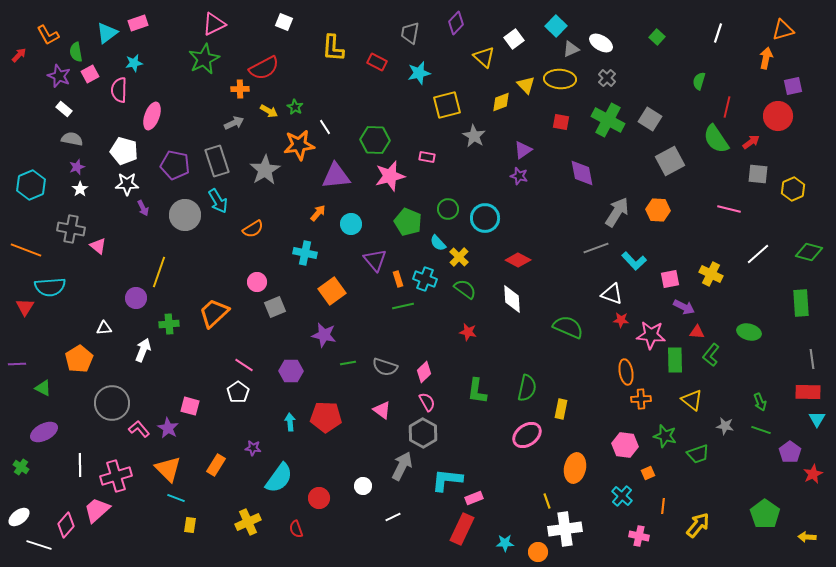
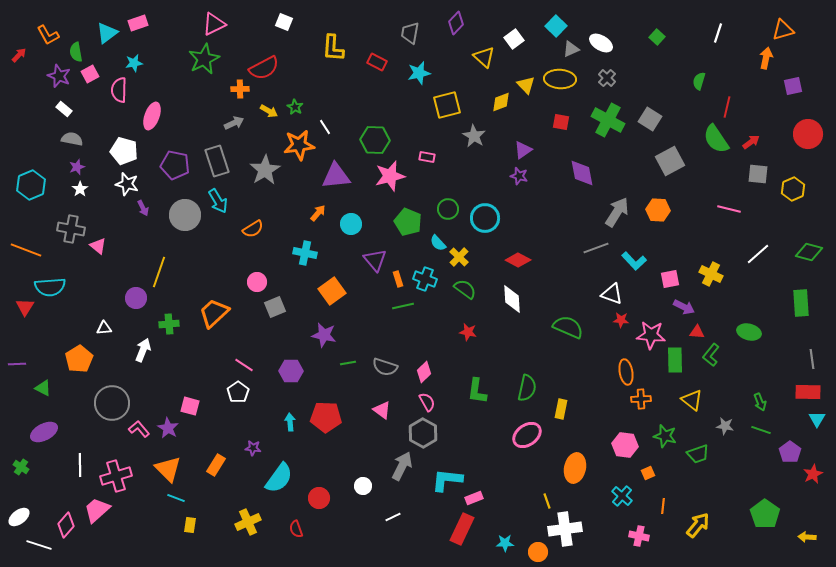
red circle at (778, 116): moved 30 px right, 18 px down
white star at (127, 184): rotated 15 degrees clockwise
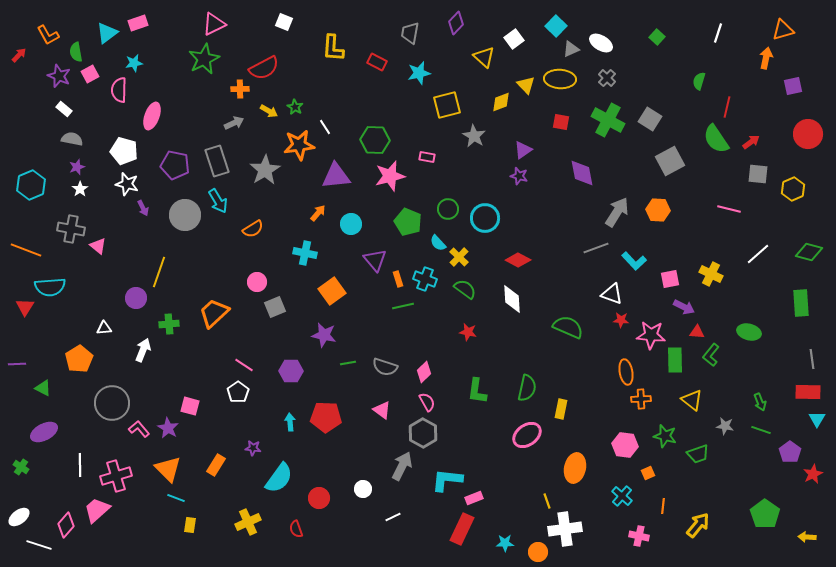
white circle at (363, 486): moved 3 px down
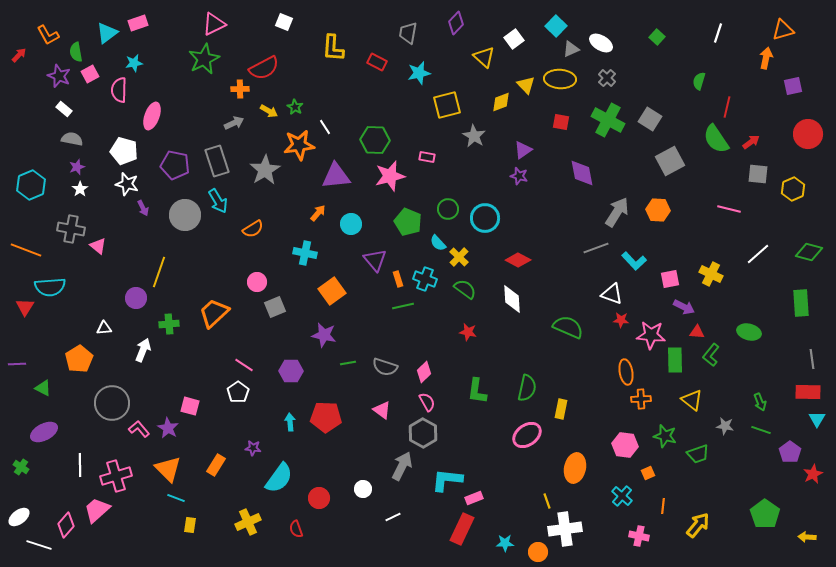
gray trapezoid at (410, 33): moved 2 px left
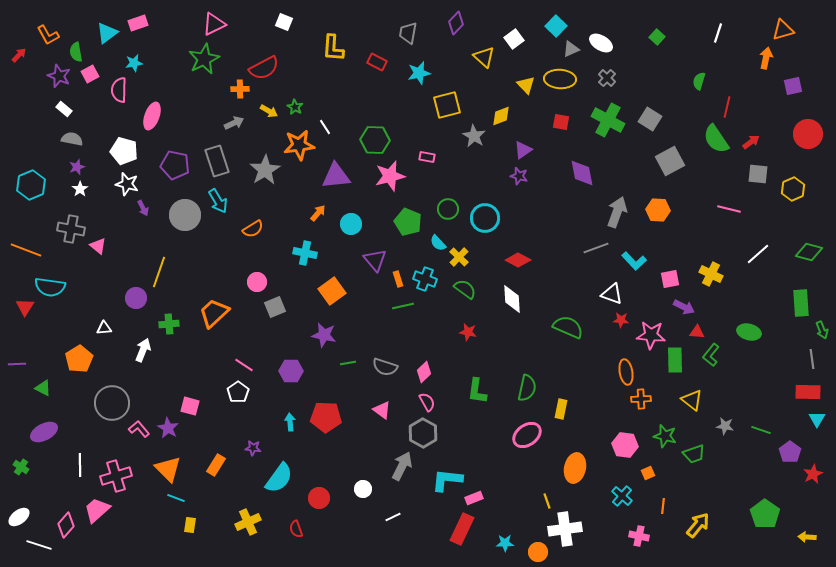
yellow diamond at (501, 102): moved 14 px down
gray arrow at (617, 212): rotated 12 degrees counterclockwise
cyan semicircle at (50, 287): rotated 12 degrees clockwise
green arrow at (760, 402): moved 62 px right, 72 px up
green trapezoid at (698, 454): moved 4 px left
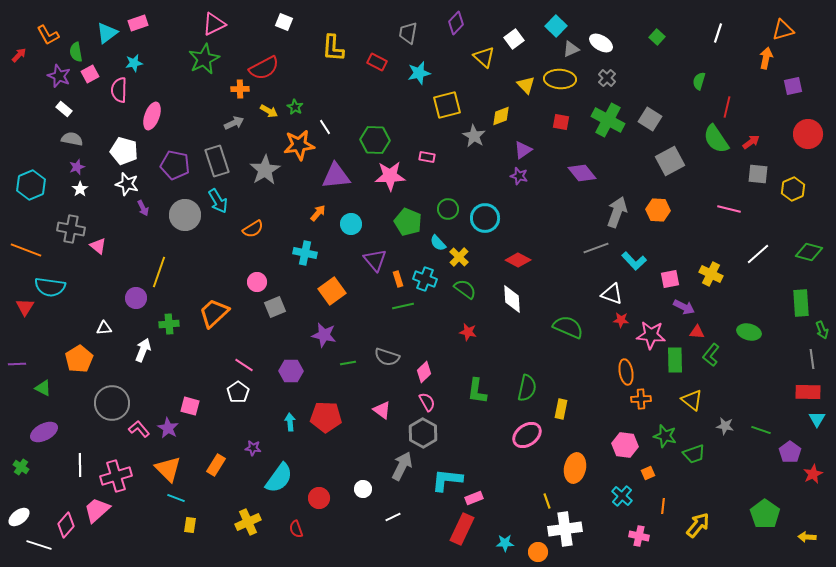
purple diamond at (582, 173): rotated 28 degrees counterclockwise
pink star at (390, 176): rotated 12 degrees clockwise
gray semicircle at (385, 367): moved 2 px right, 10 px up
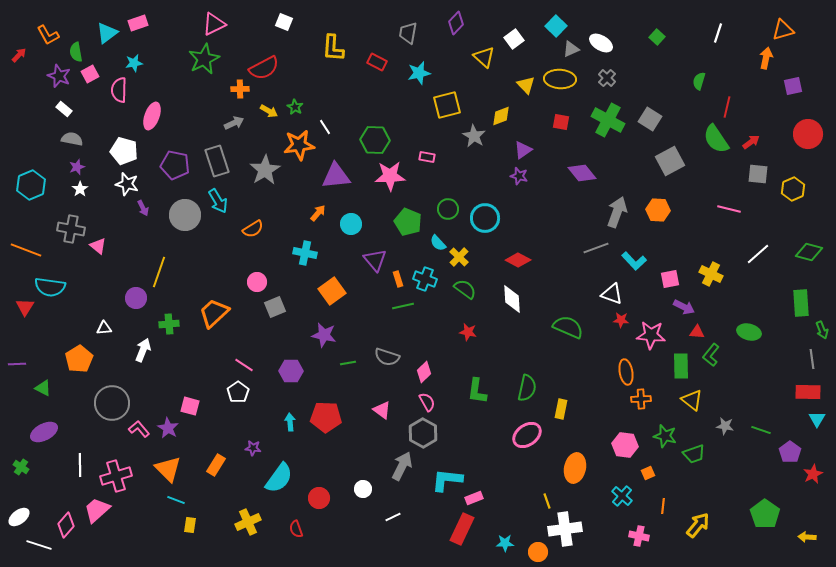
green rectangle at (675, 360): moved 6 px right, 6 px down
cyan line at (176, 498): moved 2 px down
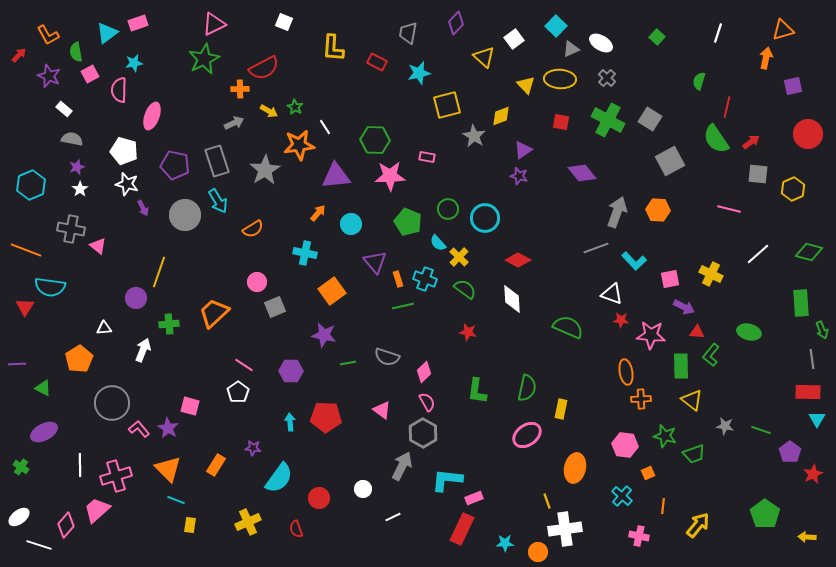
purple star at (59, 76): moved 10 px left
purple triangle at (375, 260): moved 2 px down
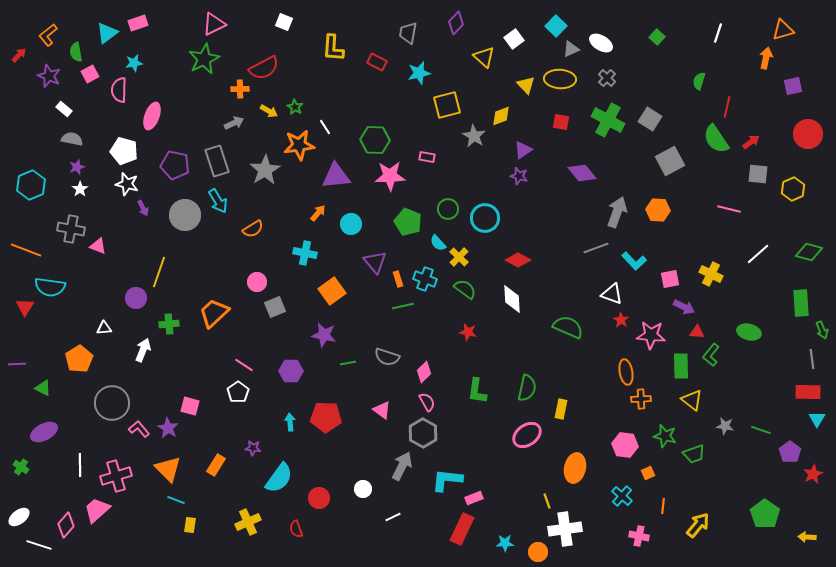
orange L-shape at (48, 35): rotated 80 degrees clockwise
pink triangle at (98, 246): rotated 18 degrees counterclockwise
red star at (621, 320): rotated 28 degrees clockwise
